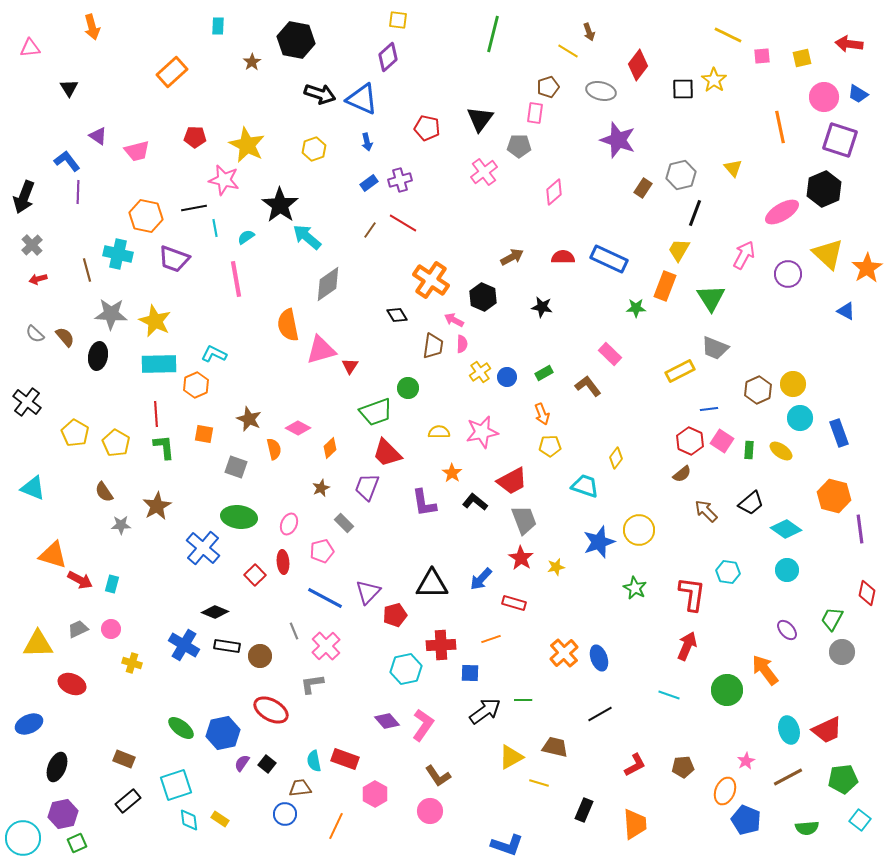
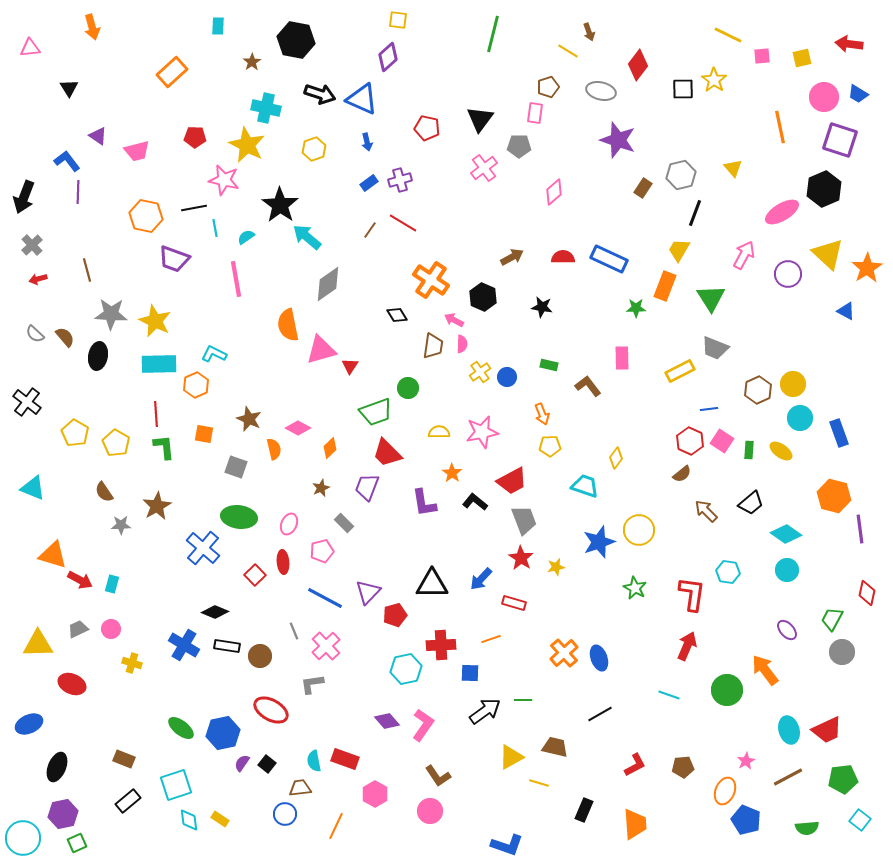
pink cross at (484, 172): moved 4 px up
cyan cross at (118, 254): moved 148 px right, 146 px up
pink rectangle at (610, 354): moved 12 px right, 4 px down; rotated 45 degrees clockwise
green rectangle at (544, 373): moved 5 px right, 8 px up; rotated 42 degrees clockwise
cyan diamond at (786, 529): moved 5 px down
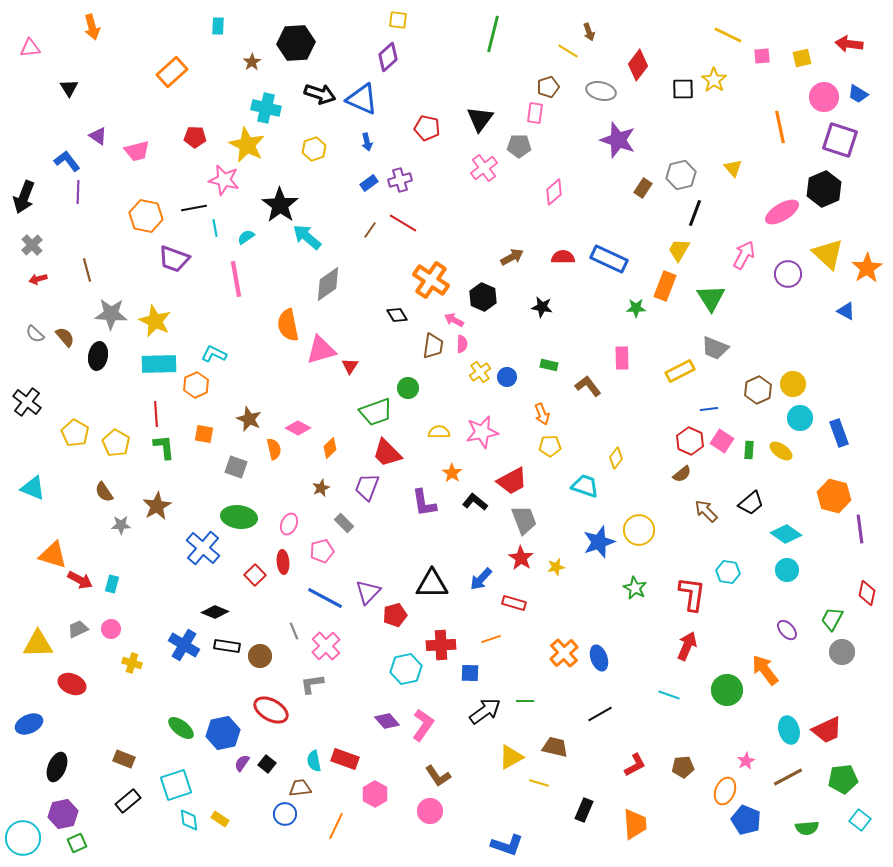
black hexagon at (296, 40): moved 3 px down; rotated 15 degrees counterclockwise
green line at (523, 700): moved 2 px right, 1 px down
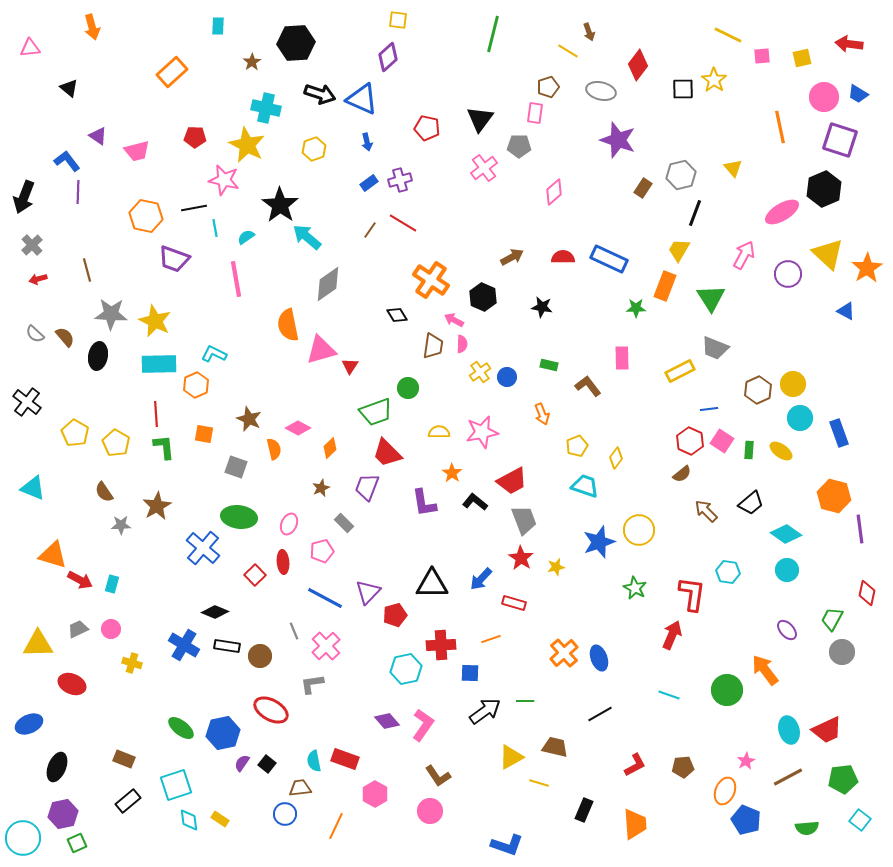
black triangle at (69, 88): rotated 18 degrees counterclockwise
yellow pentagon at (550, 446): moved 27 px right; rotated 20 degrees counterclockwise
red arrow at (687, 646): moved 15 px left, 11 px up
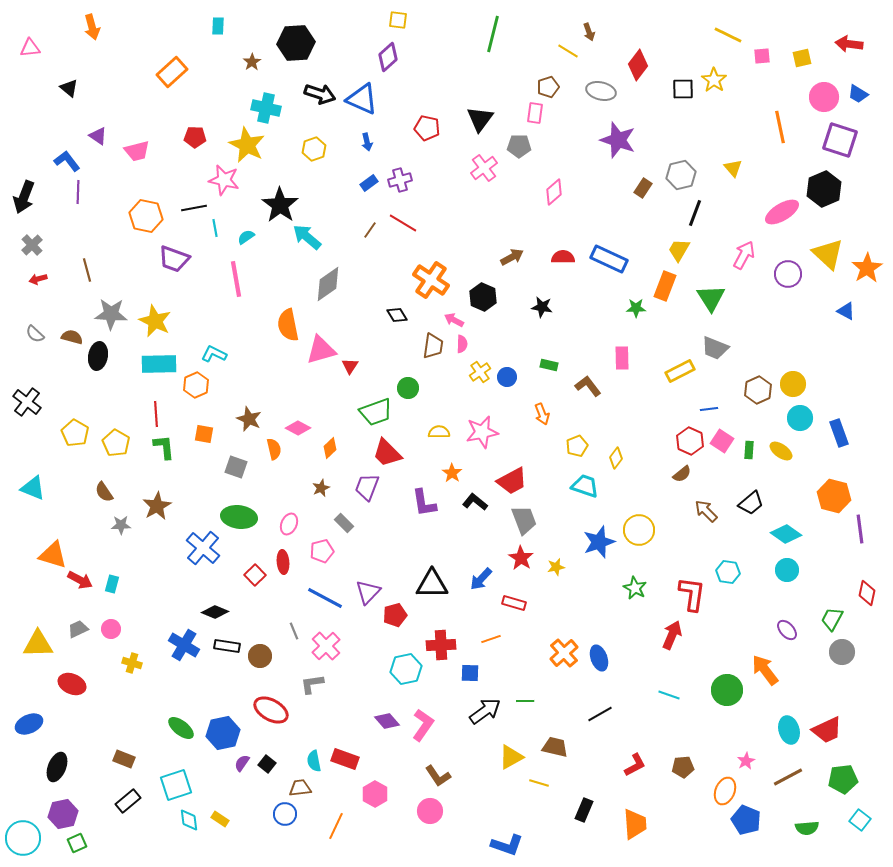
brown semicircle at (65, 337): moved 7 px right; rotated 35 degrees counterclockwise
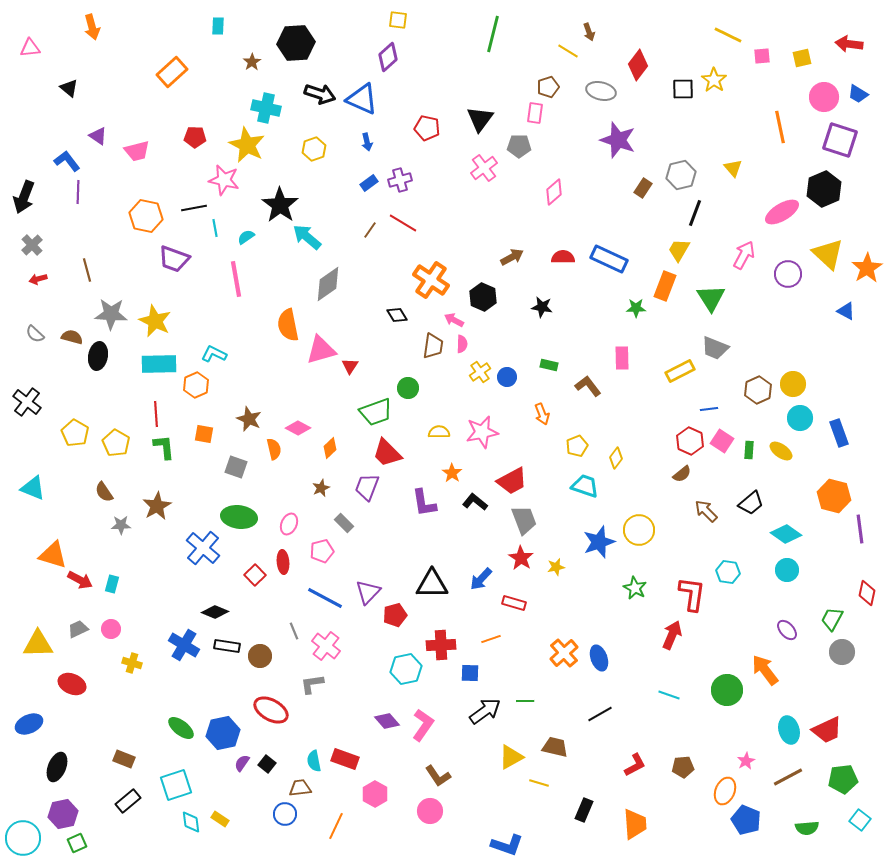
pink cross at (326, 646): rotated 8 degrees counterclockwise
cyan diamond at (189, 820): moved 2 px right, 2 px down
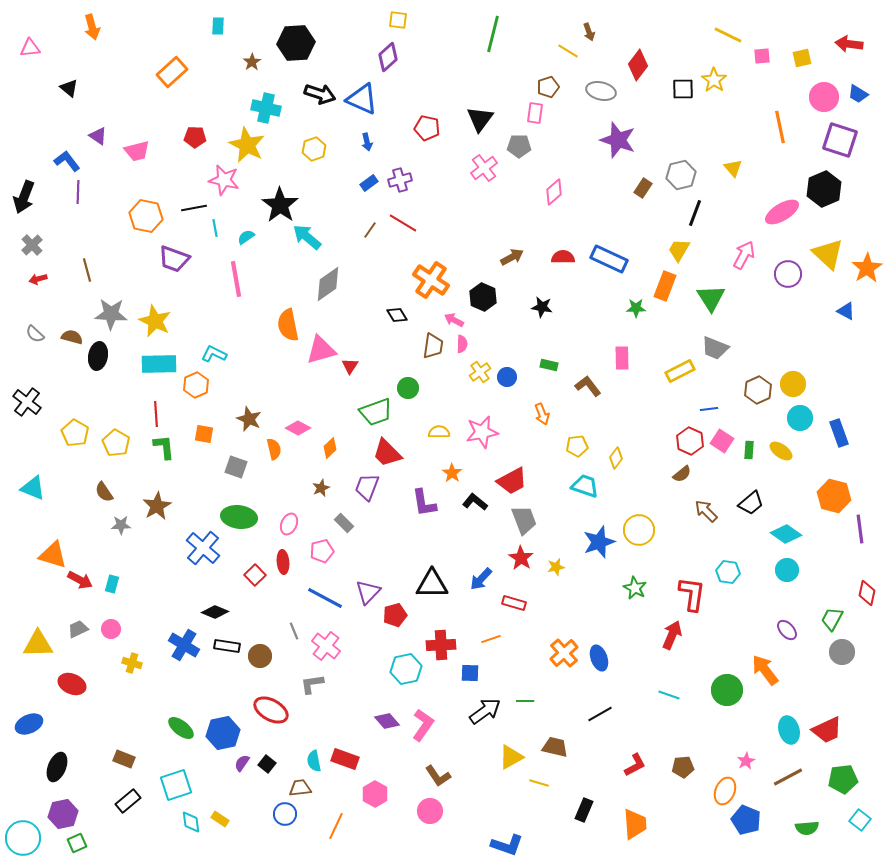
yellow pentagon at (577, 446): rotated 15 degrees clockwise
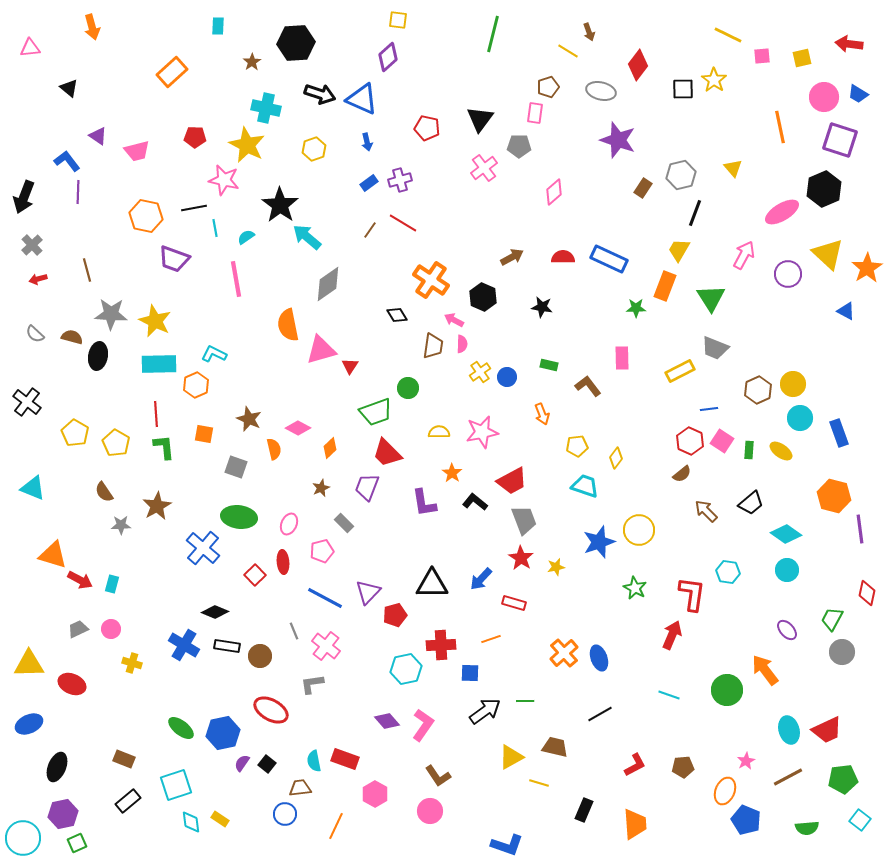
yellow triangle at (38, 644): moved 9 px left, 20 px down
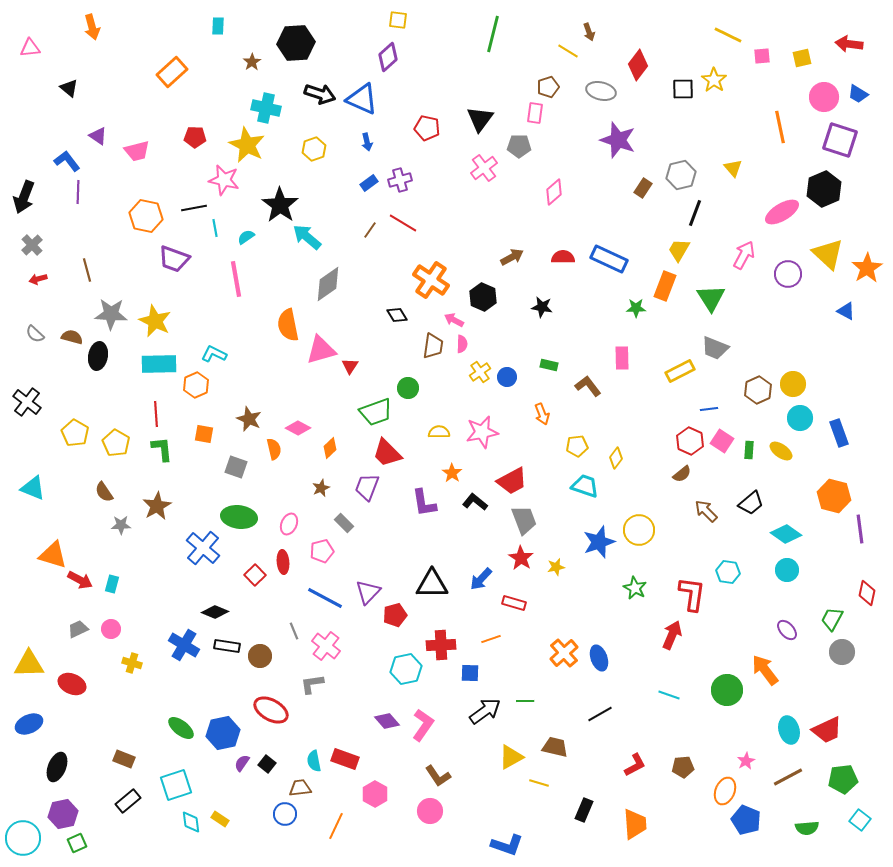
green L-shape at (164, 447): moved 2 px left, 2 px down
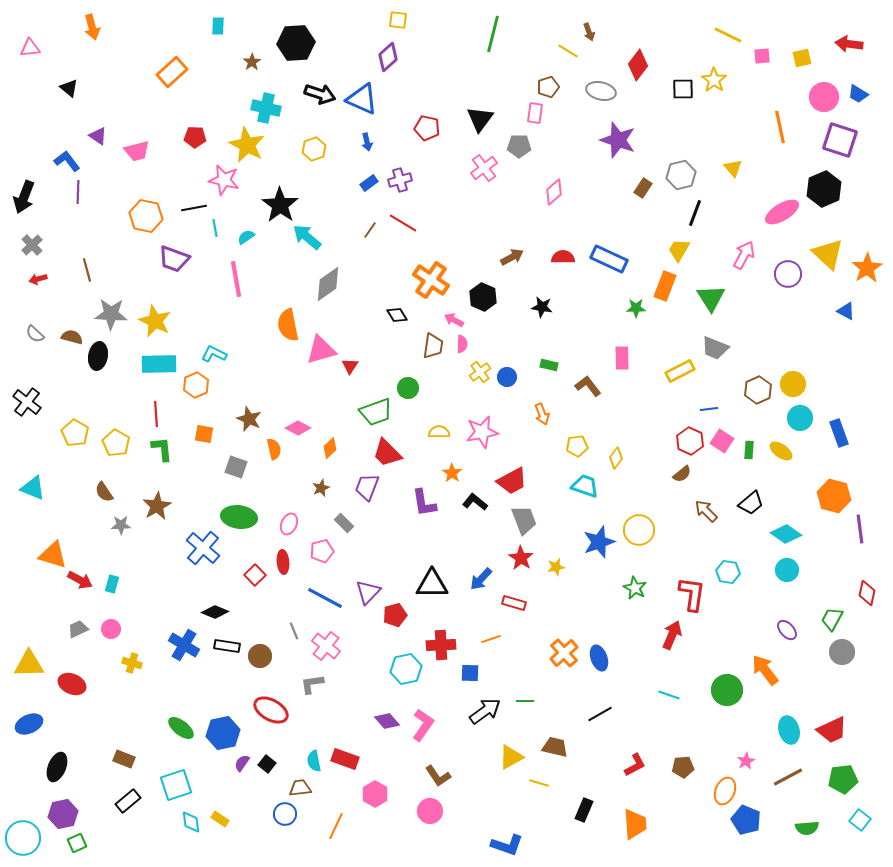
red trapezoid at (827, 730): moved 5 px right
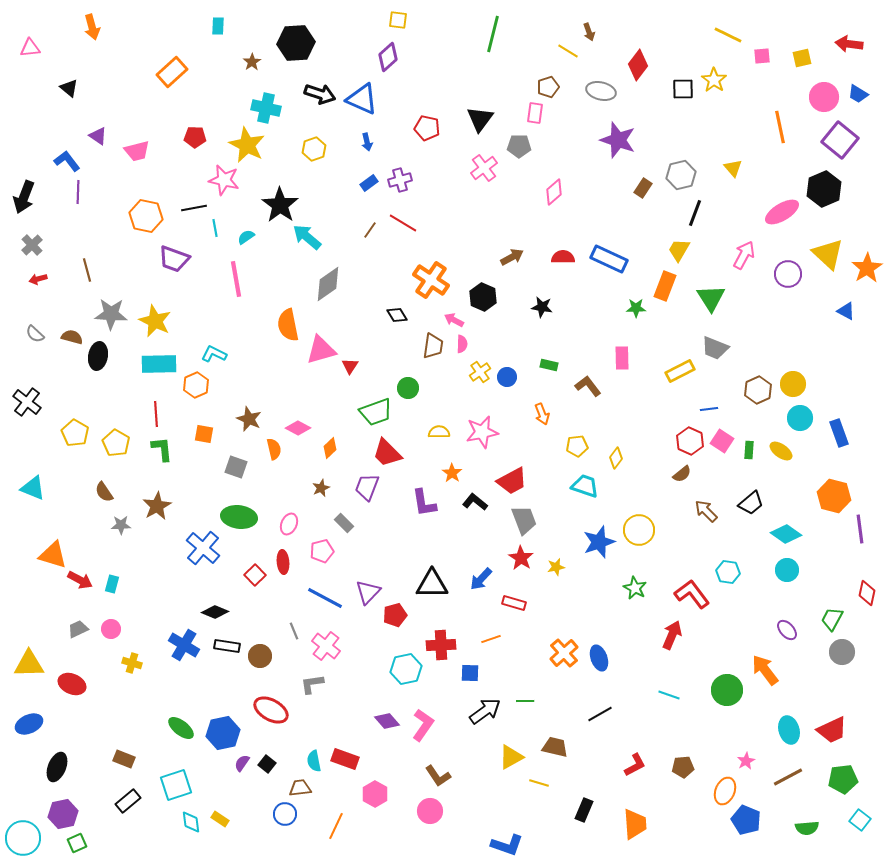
purple square at (840, 140): rotated 21 degrees clockwise
red L-shape at (692, 594): rotated 45 degrees counterclockwise
